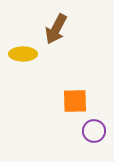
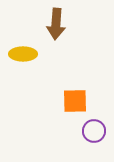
brown arrow: moved 5 px up; rotated 24 degrees counterclockwise
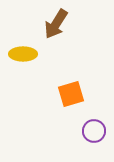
brown arrow: rotated 28 degrees clockwise
orange square: moved 4 px left, 7 px up; rotated 16 degrees counterclockwise
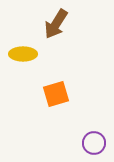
orange square: moved 15 px left
purple circle: moved 12 px down
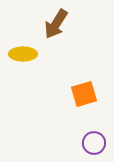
orange square: moved 28 px right
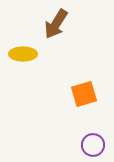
purple circle: moved 1 px left, 2 px down
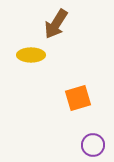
yellow ellipse: moved 8 px right, 1 px down
orange square: moved 6 px left, 4 px down
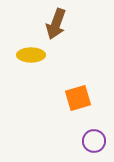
brown arrow: rotated 12 degrees counterclockwise
purple circle: moved 1 px right, 4 px up
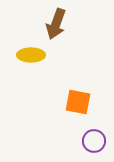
orange square: moved 4 px down; rotated 28 degrees clockwise
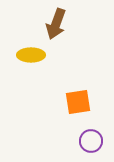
orange square: rotated 20 degrees counterclockwise
purple circle: moved 3 px left
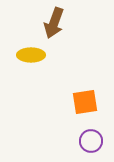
brown arrow: moved 2 px left, 1 px up
orange square: moved 7 px right
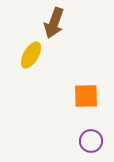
yellow ellipse: rotated 60 degrees counterclockwise
orange square: moved 1 px right, 6 px up; rotated 8 degrees clockwise
